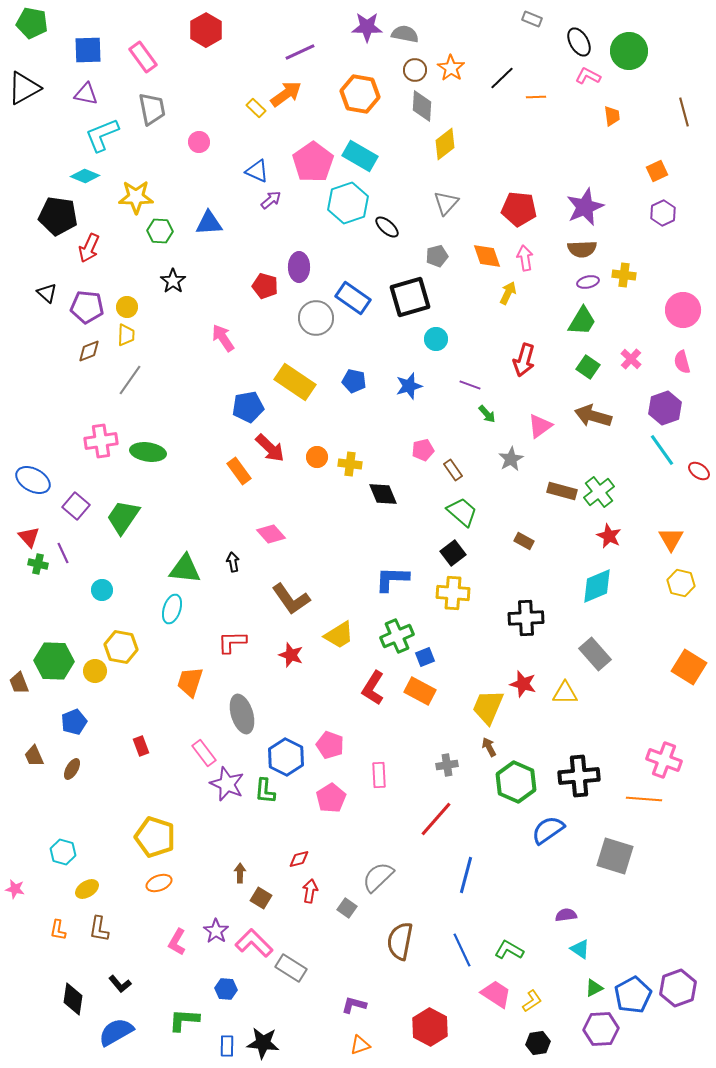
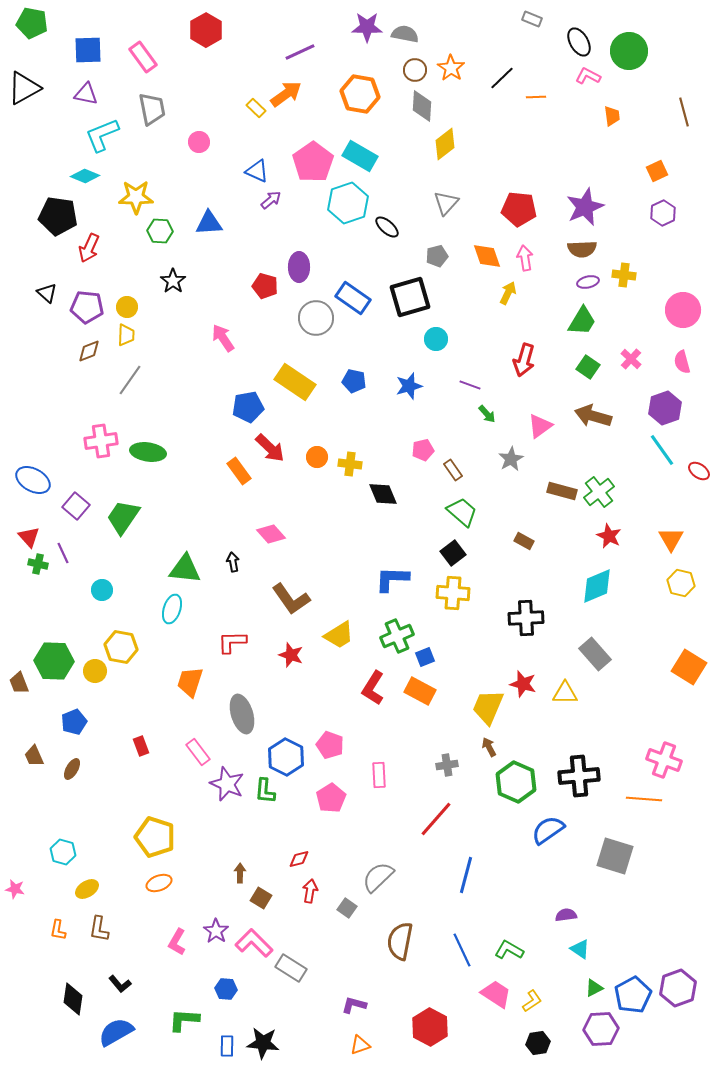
pink rectangle at (204, 753): moved 6 px left, 1 px up
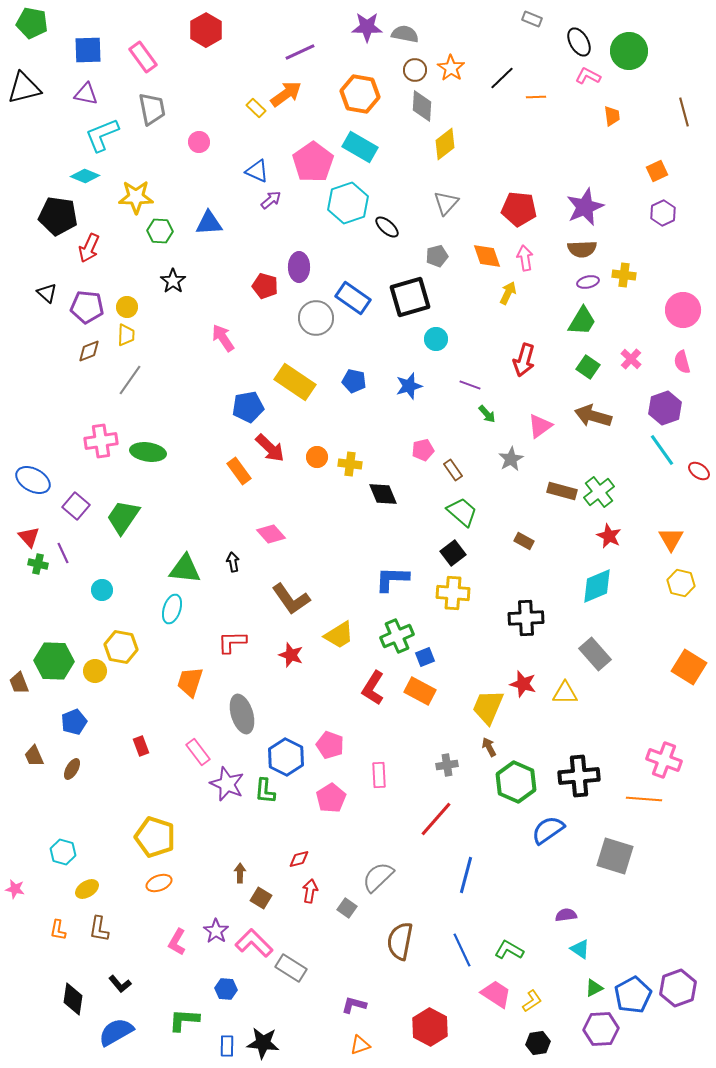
black triangle at (24, 88): rotated 15 degrees clockwise
cyan rectangle at (360, 156): moved 9 px up
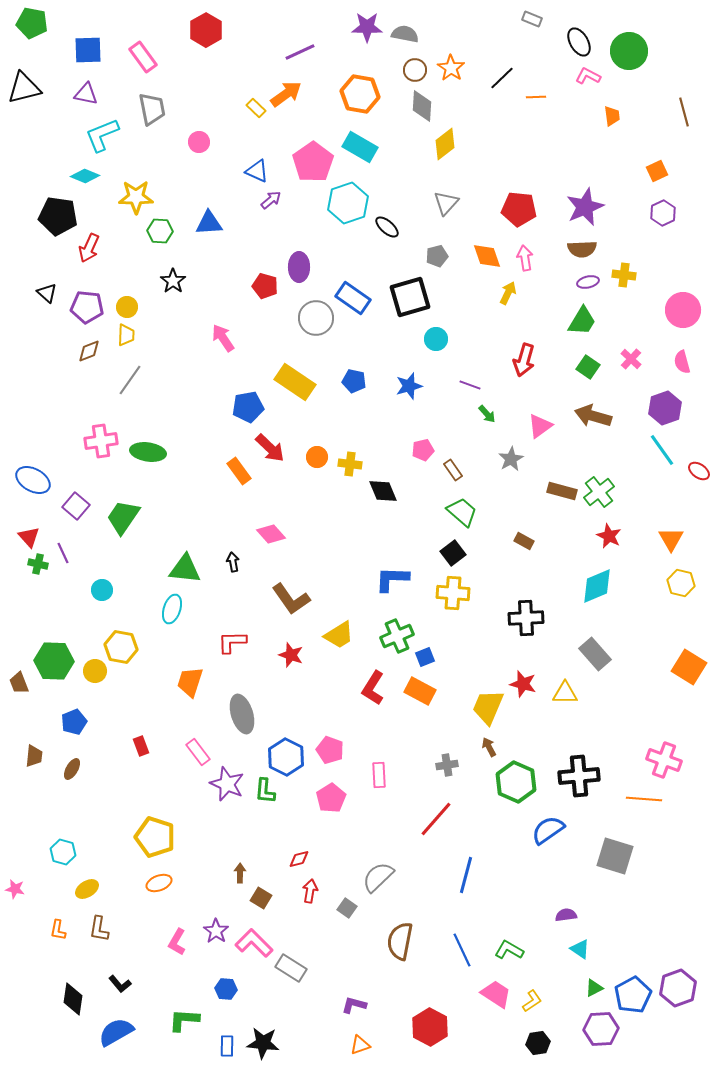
black diamond at (383, 494): moved 3 px up
pink pentagon at (330, 745): moved 5 px down
brown trapezoid at (34, 756): rotated 150 degrees counterclockwise
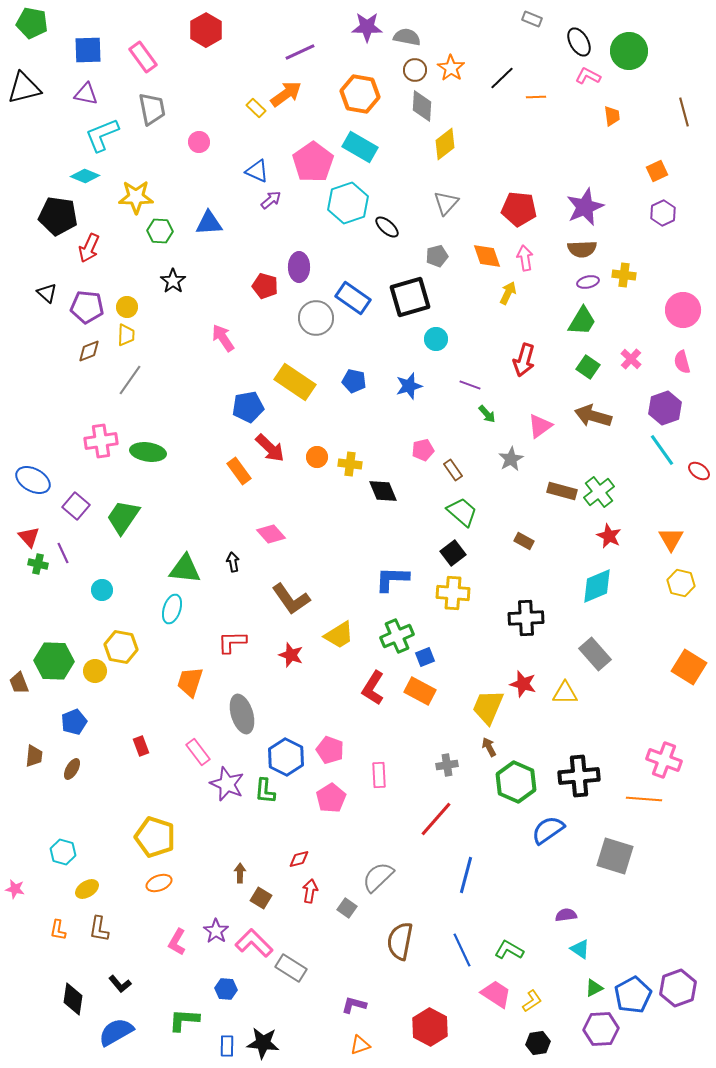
gray semicircle at (405, 34): moved 2 px right, 3 px down
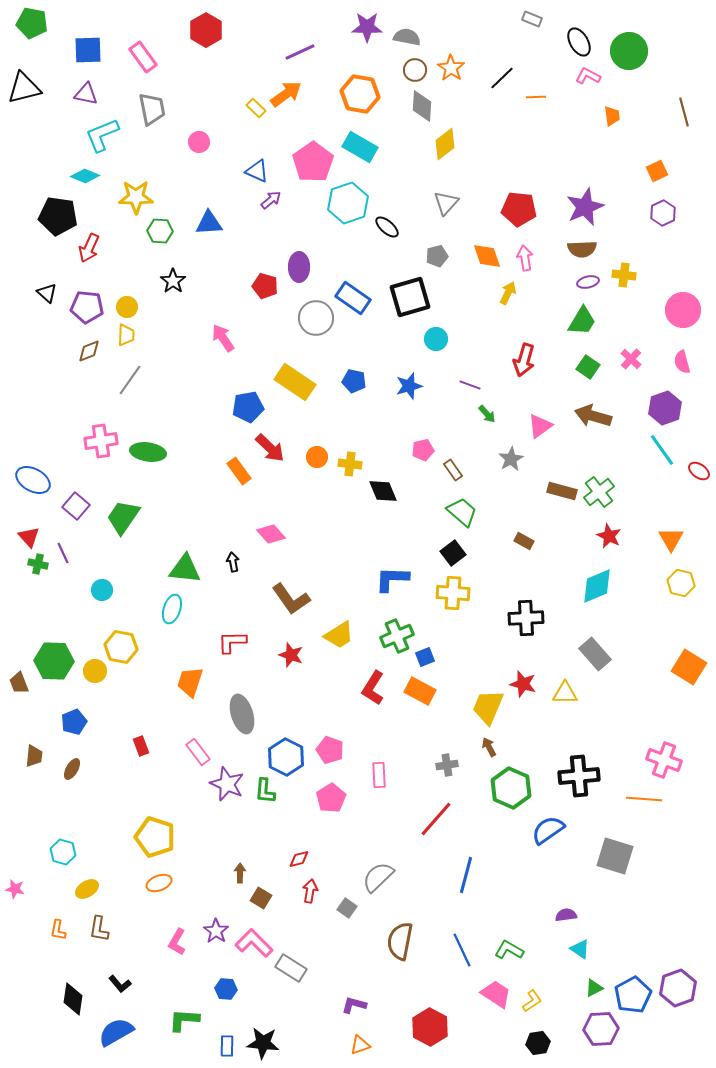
green hexagon at (516, 782): moved 5 px left, 6 px down
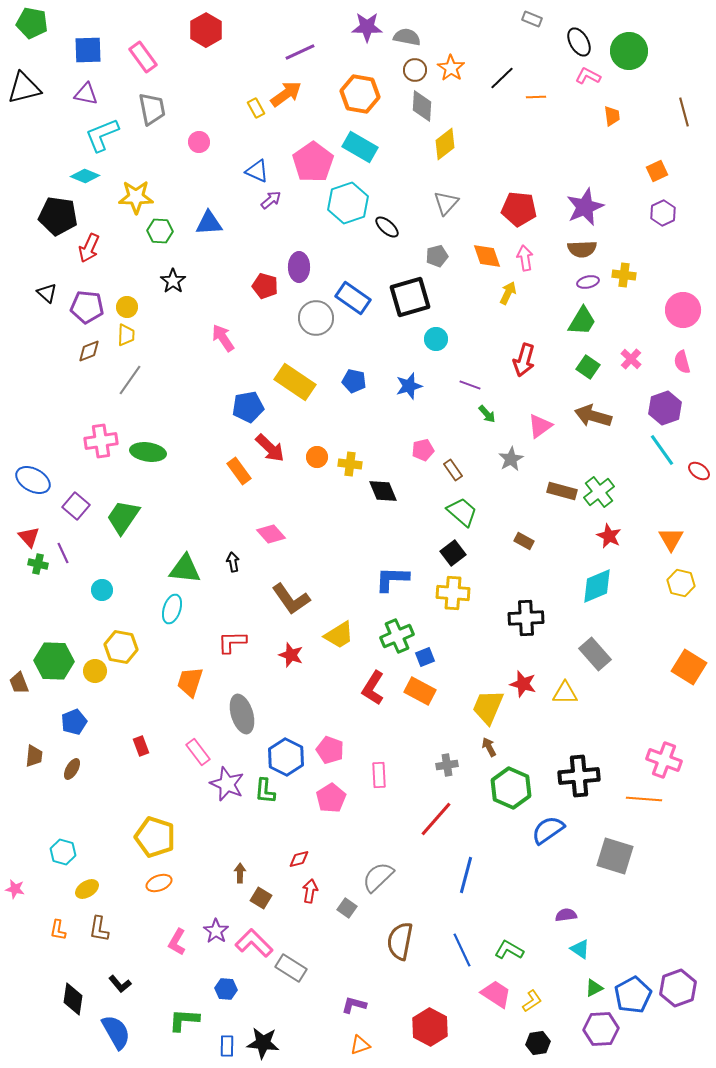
yellow rectangle at (256, 108): rotated 18 degrees clockwise
blue semicircle at (116, 1032): rotated 90 degrees clockwise
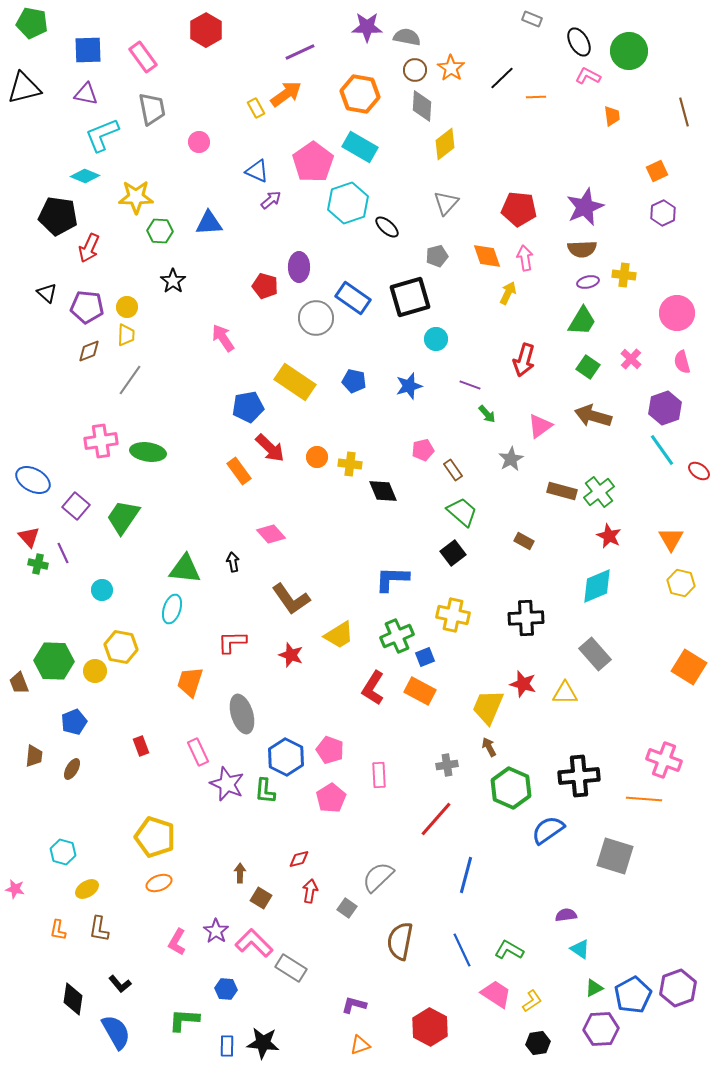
pink circle at (683, 310): moved 6 px left, 3 px down
yellow cross at (453, 593): moved 22 px down; rotated 8 degrees clockwise
pink rectangle at (198, 752): rotated 12 degrees clockwise
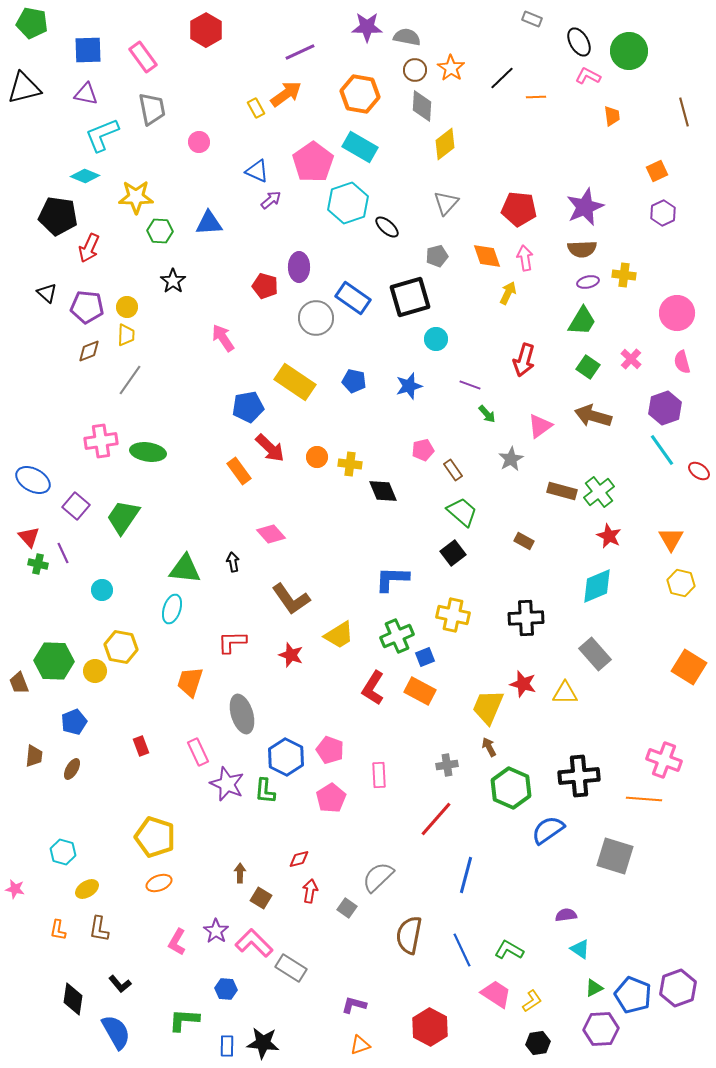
brown semicircle at (400, 941): moved 9 px right, 6 px up
blue pentagon at (633, 995): rotated 21 degrees counterclockwise
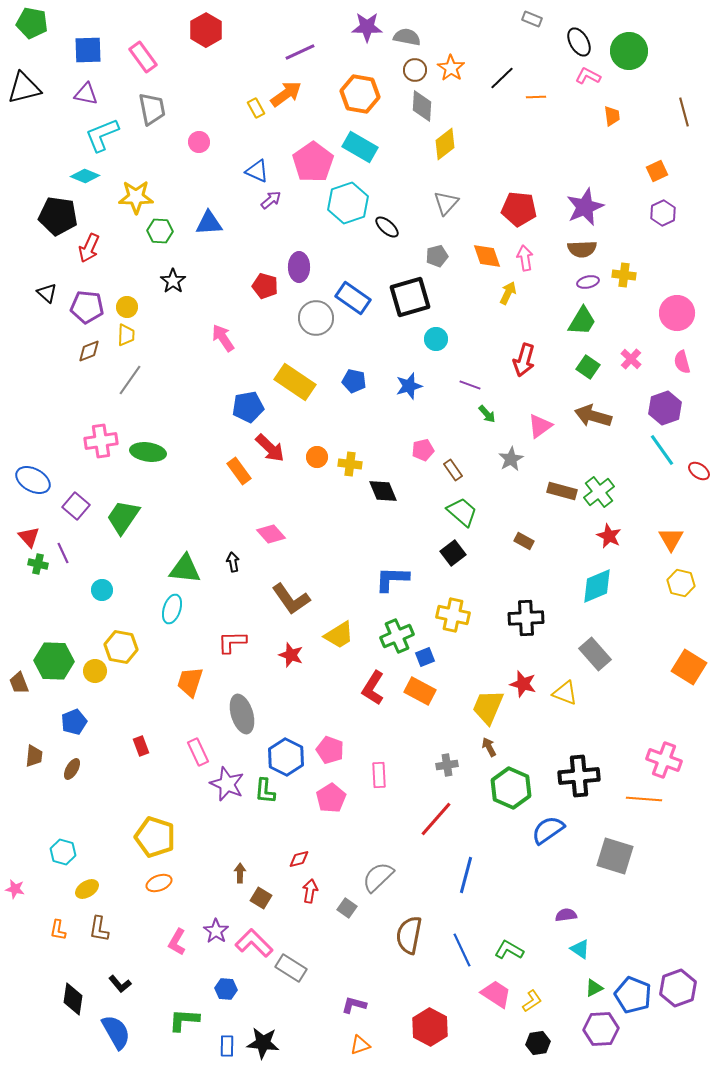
yellow triangle at (565, 693): rotated 20 degrees clockwise
